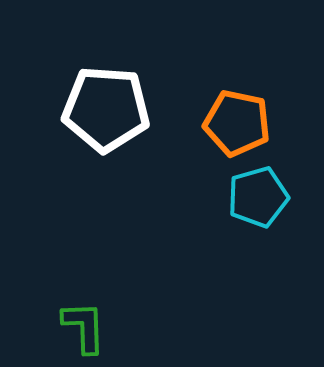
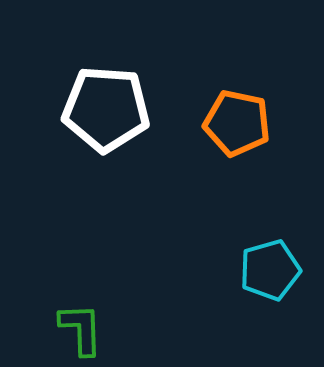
cyan pentagon: moved 12 px right, 73 px down
green L-shape: moved 3 px left, 2 px down
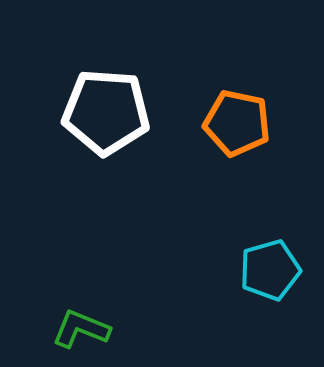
white pentagon: moved 3 px down
green L-shape: rotated 66 degrees counterclockwise
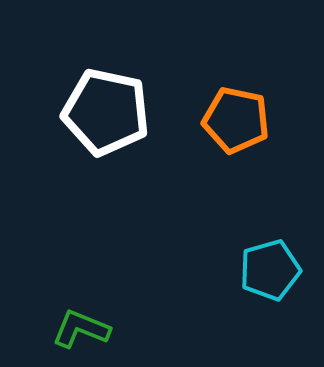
white pentagon: rotated 8 degrees clockwise
orange pentagon: moved 1 px left, 3 px up
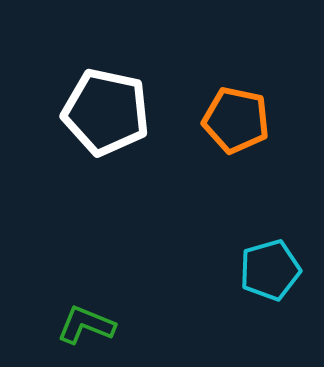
green L-shape: moved 5 px right, 4 px up
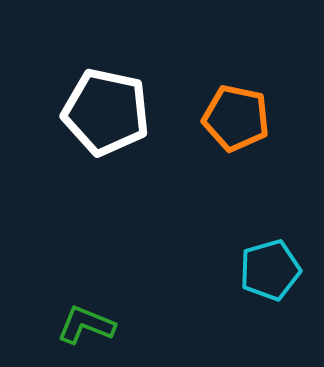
orange pentagon: moved 2 px up
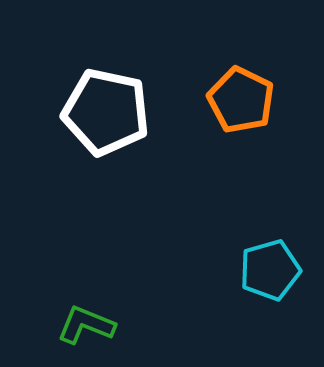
orange pentagon: moved 5 px right, 18 px up; rotated 14 degrees clockwise
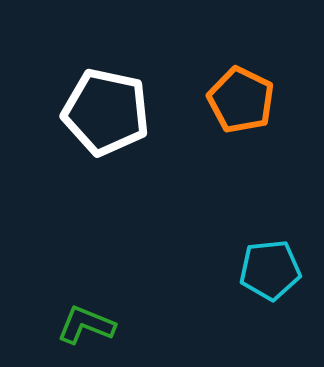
cyan pentagon: rotated 10 degrees clockwise
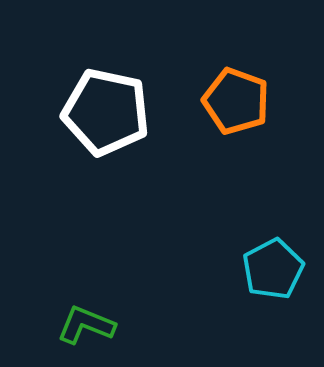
orange pentagon: moved 5 px left, 1 px down; rotated 6 degrees counterclockwise
cyan pentagon: moved 3 px right, 1 px up; rotated 22 degrees counterclockwise
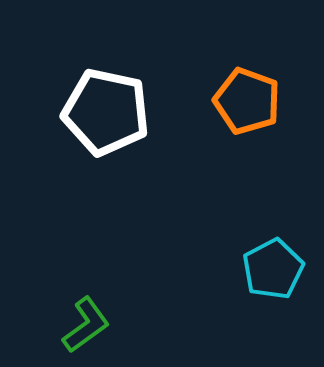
orange pentagon: moved 11 px right
green L-shape: rotated 122 degrees clockwise
